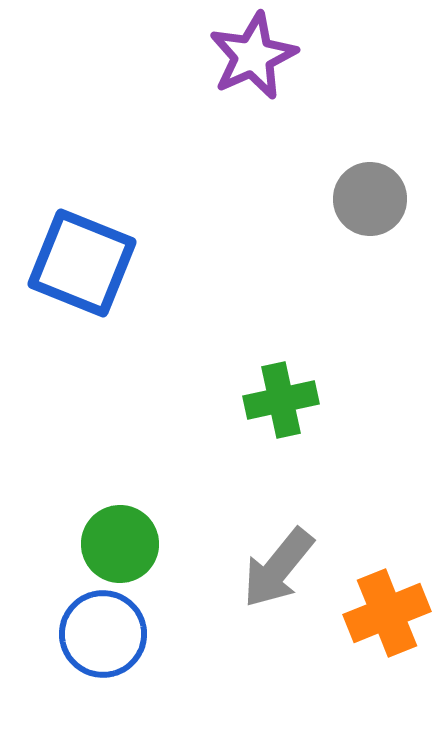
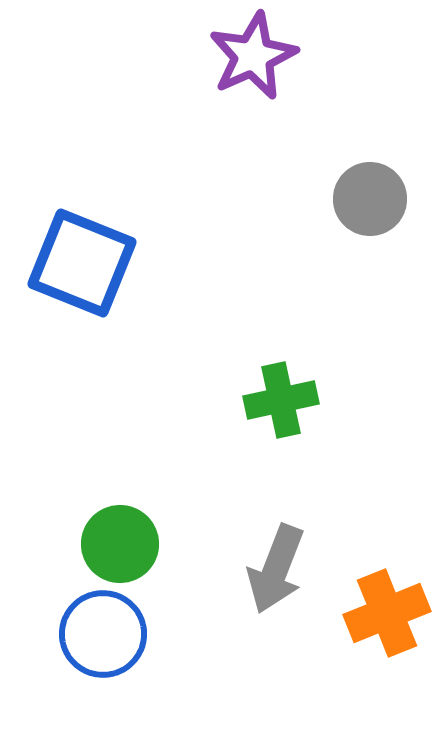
gray arrow: moved 2 px left, 1 px down; rotated 18 degrees counterclockwise
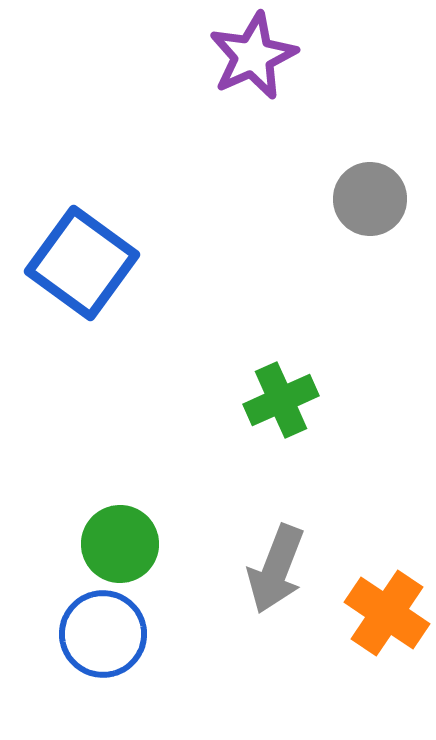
blue square: rotated 14 degrees clockwise
green cross: rotated 12 degrees counterclockwise
orange cross: rotated 34 degrees counterclockwise
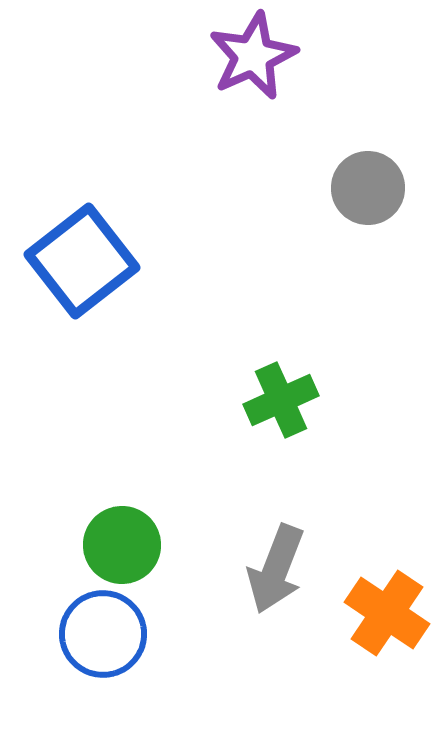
gray circle: moved 2 px left, 11 px up
blue square: moved 2 px up; rotated 16 degrees clockwise
green circle: moved 2 px right, 1 px down
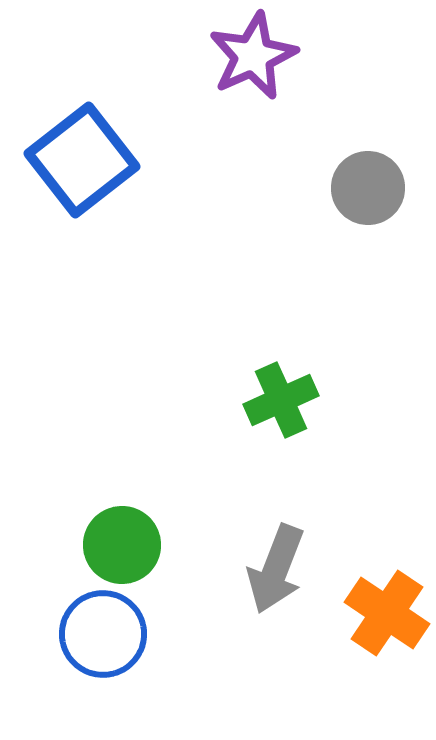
blue square: moved 101 px up
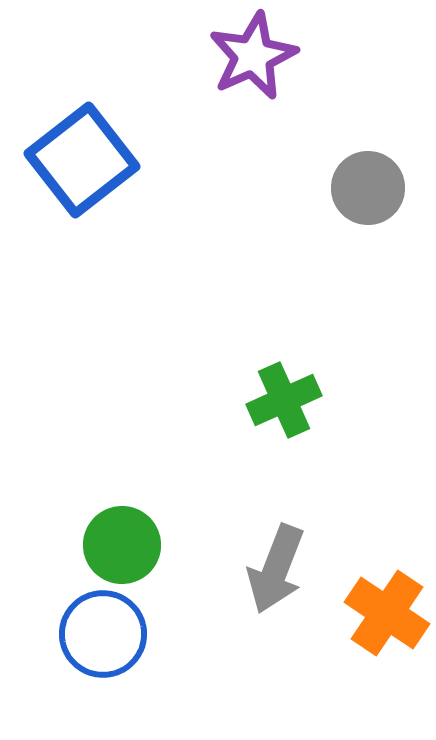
green cross: moved 3 px right
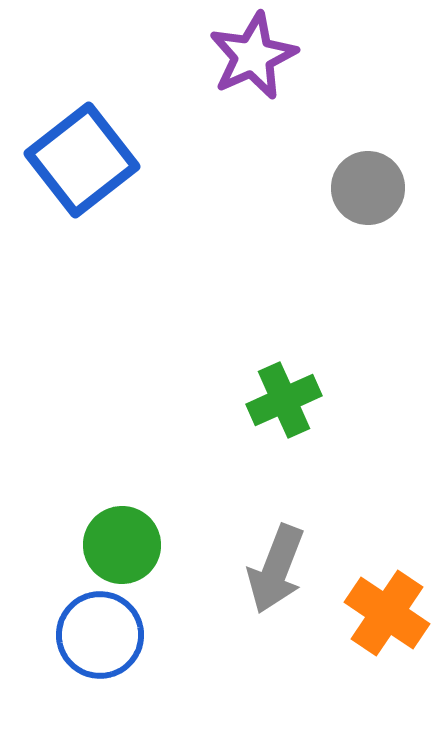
blue circle: moved 3 px left, 1 px down
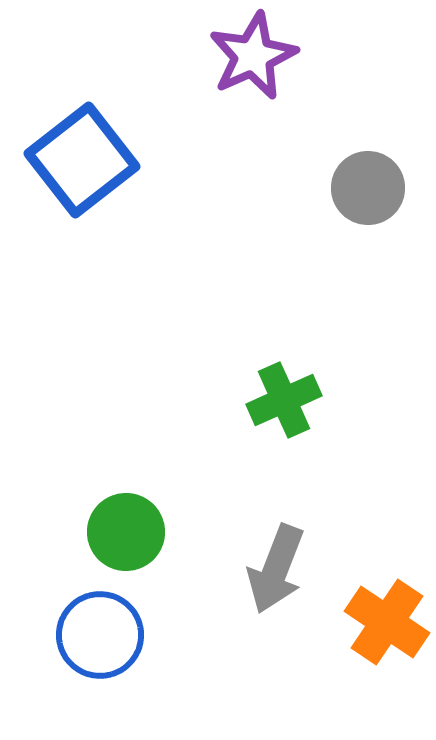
green circle: moved 4 px right, 13 px up
orange cross: moved 9 px down
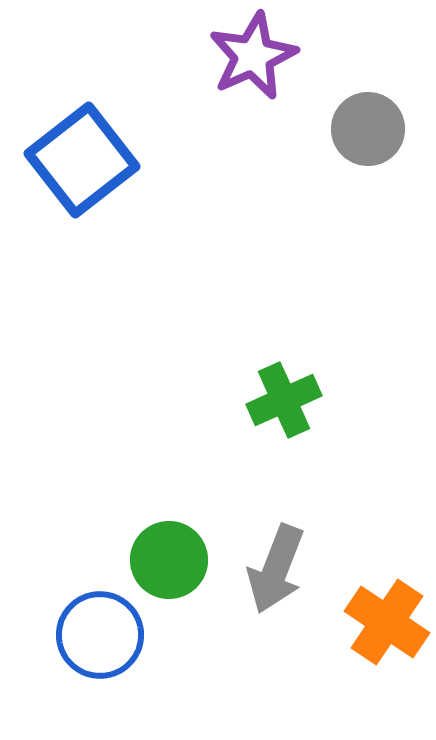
gray circle: moved 59 px up
green circle: moved 43 px right, 28 px down
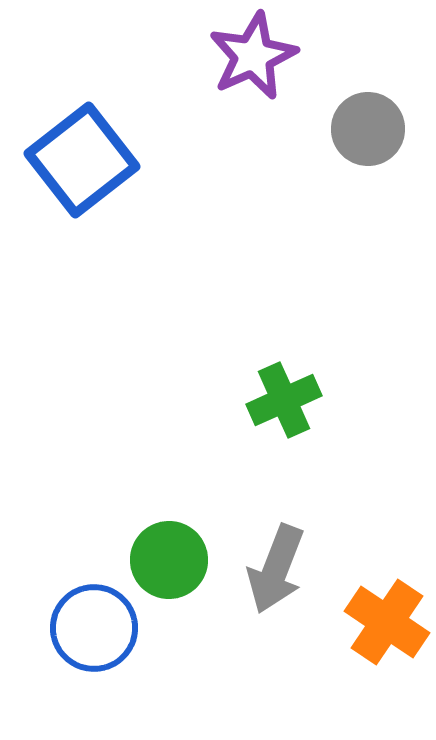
blue circle: moved 6 px left, 7 px up
